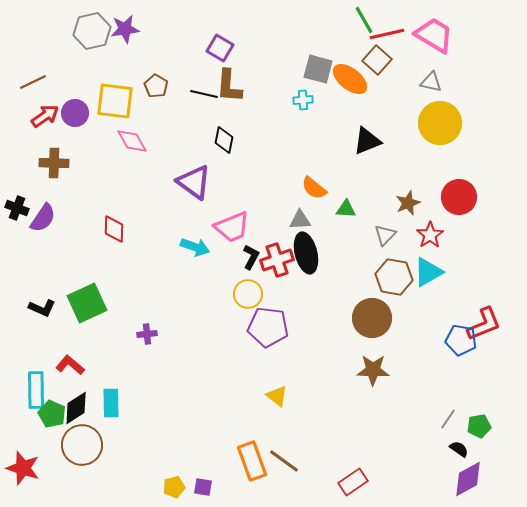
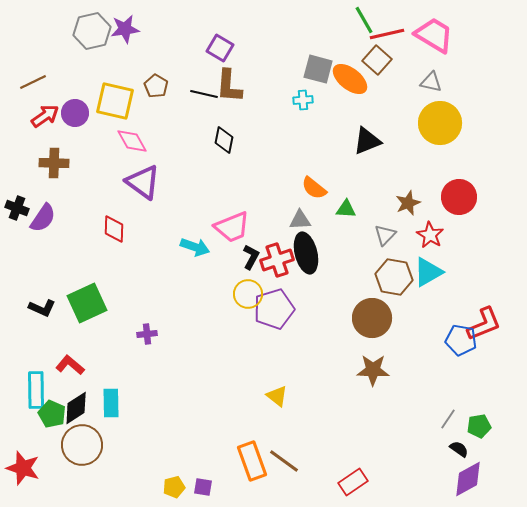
yellow square at (115, 101): rotated 6 degrees clockwise
purple triangle at (194, 182): moved 51 px left
red star at (430, 235): rotated 8 degrees counterclockwise
purple pentagon at (268, 327): moved 6 px right, 18 px up; rotated 24 degrees counterclockwise
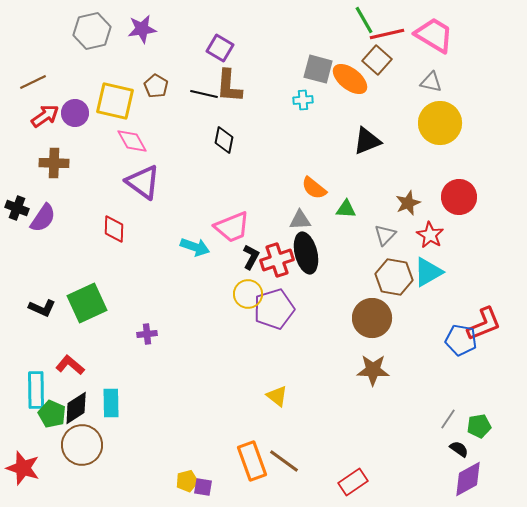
purple star at (125, 29): moved 17 px right
yellow pentagon at (174, 487): moved 13 px right, 6 px up
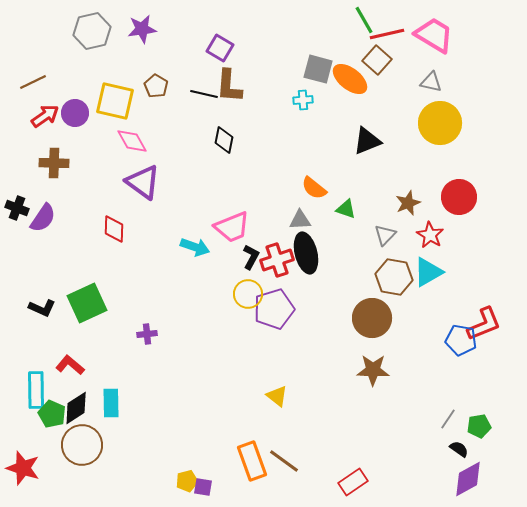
green triangle at (346, 209): rotated 15 degrees clockwise
